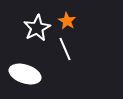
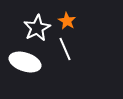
white ellipse: moved 12 px up
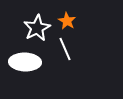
white ellipse: rotated 16 degrees counterclockwise
